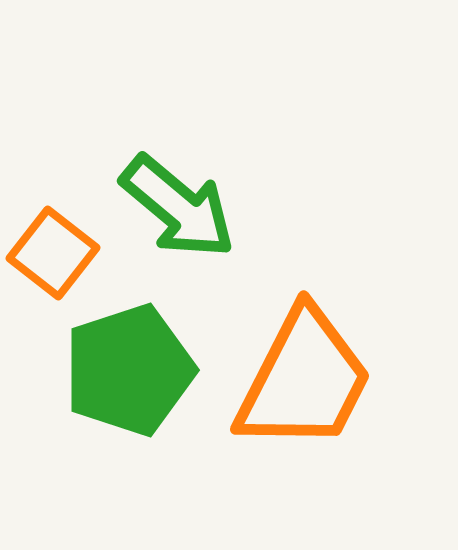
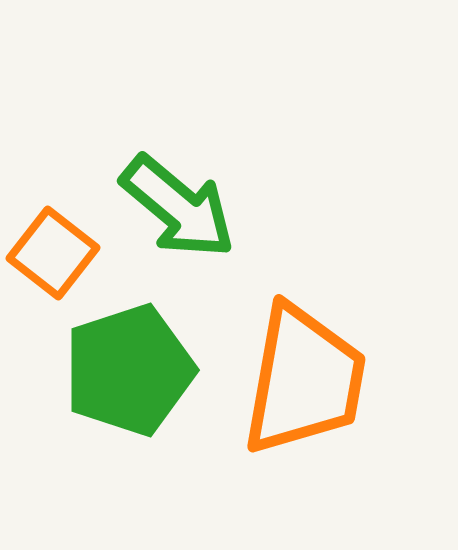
orange trapezoid: rotated 17 degrees counterclockwise
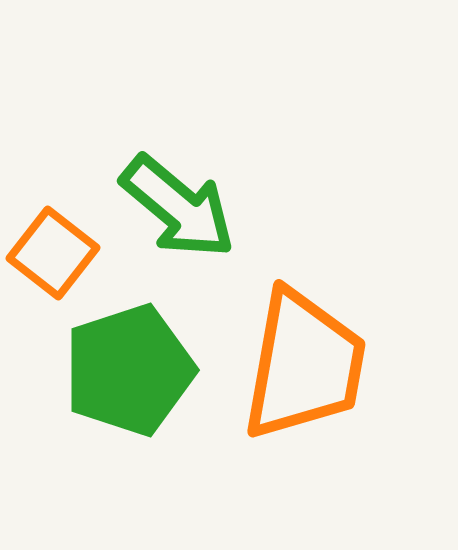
orange trapezoid: moved 15 px up
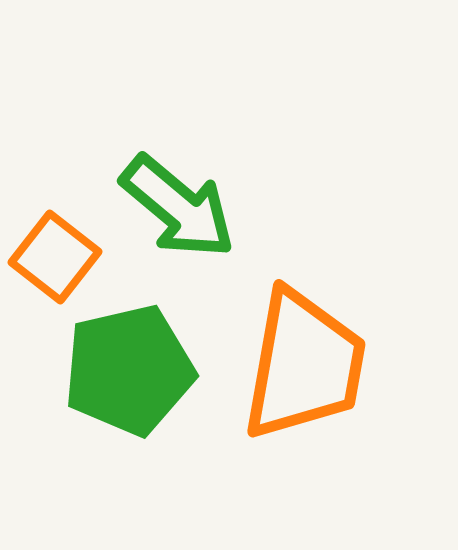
orange square: moved 2 px right, 4 px down
green pentagon: rotated 5 degrees clockwise
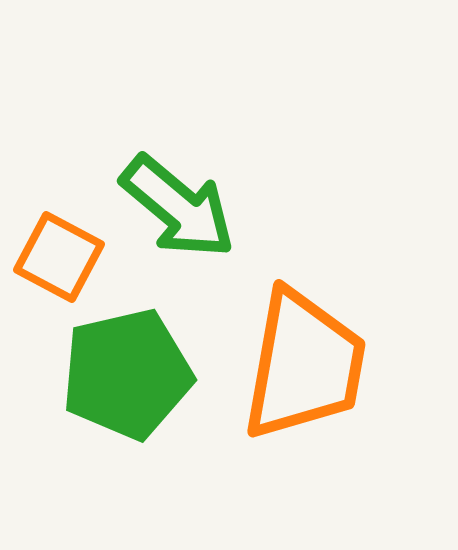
orange square: moved 4 px right; rotated 10 degrees counterclockwise
green pentagon: moved 2 px left, 4 px down
